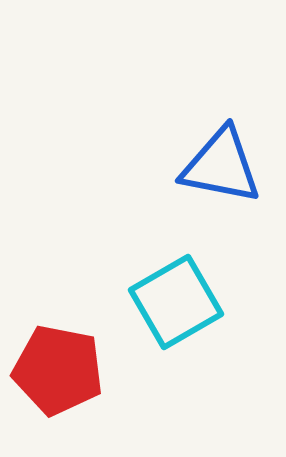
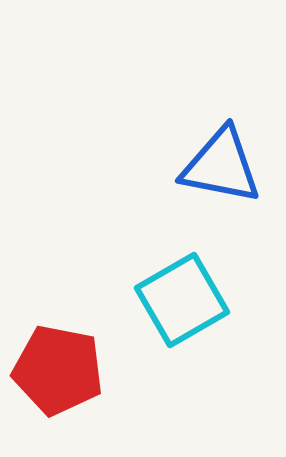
cyan square: moved 6 px right, 2 px up
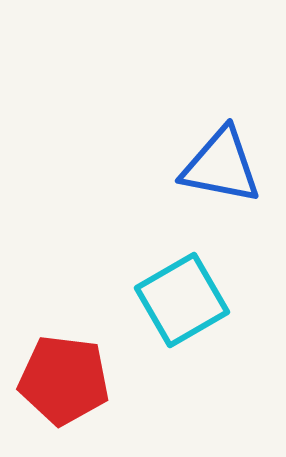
red pentagon: moved 6 px right, 10 px down; rotated 4 degrees counterclockwise
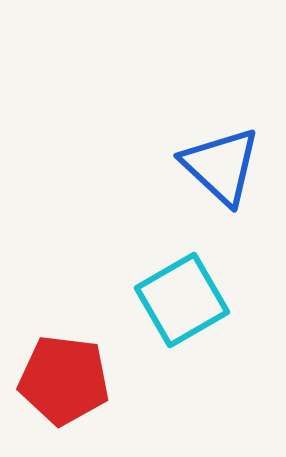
blue triangle: rotated 32 degrees clockwise
